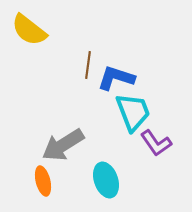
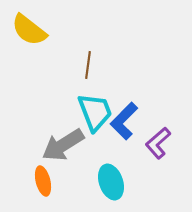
blue L-shape: moved 8 px right, 43 px down; rotated 63 degrees counterclockwise
cyan trapezoid: moved 38 px left
purple L-shape: moved 2 px right; rotated 84 degrees clockwise
cyan ellipse: moved 5 px right, 2 px down
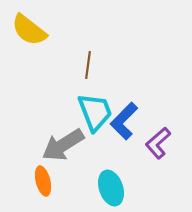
cyan ellipse: moved 6 px down
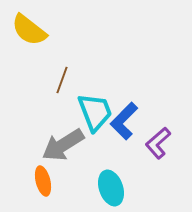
brown line: moved 26 px left, 15 px down; rotated 12 degrees clockwise
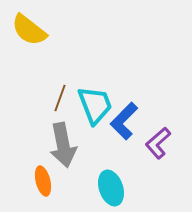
brown line: moved 2 px left, 18 px down
cyan trapezoid: moved 7 px up
gray arrow: rotated 69 degrees counterclockwise
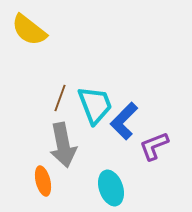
purple L-shape: moved 4 px left, 3 px down; rotated 20 degrees clockwise
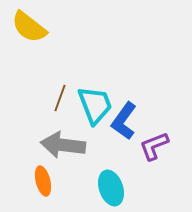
yellow semicircle: moved 3 px up
blue L-shape: rotated 9 degrees counterclockwise
gray arrow: rotated 108 degrees clockwise
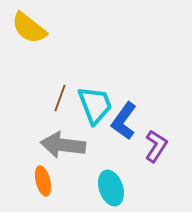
yellow semicircle: moved 1 px down
purple L-shape: moved 2 px right; rotated 144 degrees clockwise
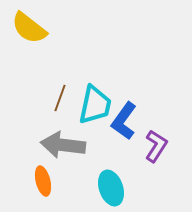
cyan trapezoid: rotated 33 degrees clockwise
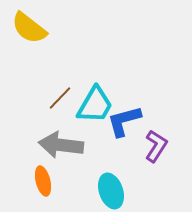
brown line: rotated 24 degrees clockwise
cyan trapezoid: rotated 18 degrees clockwise
blue L-shape: rotated 39 degrees clockwise
gray arrow: moved 2 px left
cyan ellipse: moved 3 px down
